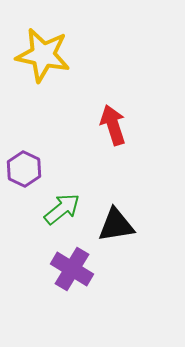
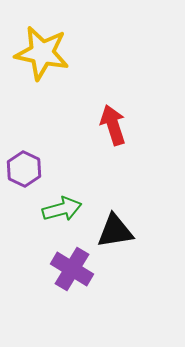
yellow star: moved 1 px left, 2 px up
green arrow: rotated 24 degrees clockwise
black triangle: moved 1 px left, 6 px down
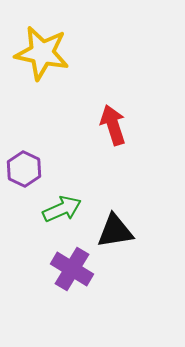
green arrow: rotated 9 degrees counterclockwise
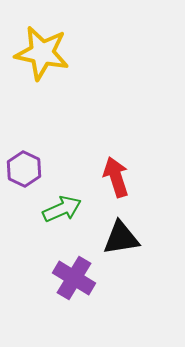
red arrow: moved 3 px right, 52 px down
black triangle: moved 6 px right, 7 px down
purple cross: moved 2 px right, 9 px down
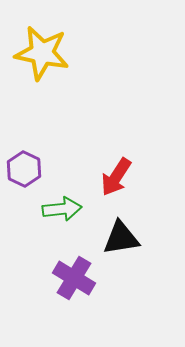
red arrow: rotated 129 degrees counterclockwise
green arrow: rotated 18 degrees clockwise
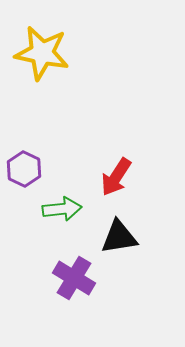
black triangle: moved 2 px left, 1 px up
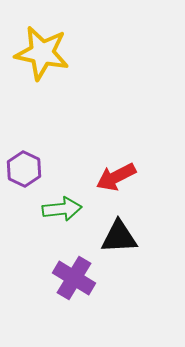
red arrow: rotated 30 degrees clockwise
black triangle: rotated 6 degrees clockwise
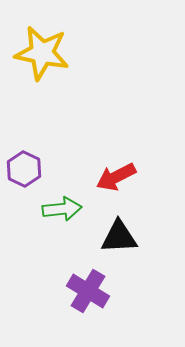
purple cross: moved 14 px right, 13 px down
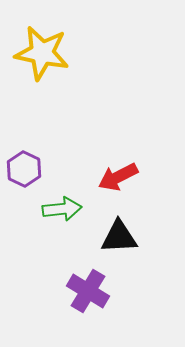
red arrow: moved 2 px right
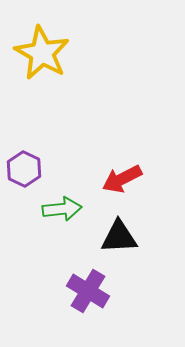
yellow star: rotated 18 degrees clockwise
red arrow: moved 4 px right, 2 px down
